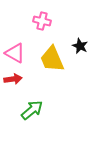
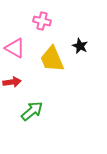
pink triangle: moved 5 px up
red arrow: moved 1 px left, 3 px down
green arrow: moved 1 px down
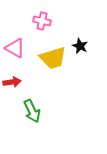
yellow trapezoid: moved 1 px right, 1 px up; rotated 84 degrees counterclockwise
green arrow: rotated 105 degrees clockwise
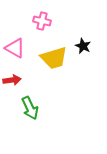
black star: moved 3 px right
yellow trapezoid: moved 1 px right
red arrow: moved 2 px up
green arrow: moved 2 px left, 3 px up
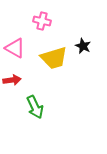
green arrow: moved 5 px right, 1 px up
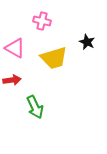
black star: moved 4 px right, 4 px up
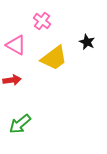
pink cross: rotated 24 degrees clockwise
pink triangle: moved 1 px right, 3 px up
yellow trapezoid: rotated 20 degrees counterclockwise
green arrow: moved 15 px left, 17 px down; rotated 75 degrees clockwise
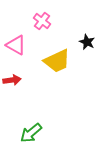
yellow trapezoid: moved 3 px right, 3 px down; rotated 12 degrees clockwise
green arrow: moved 11 px right, 9 px down
